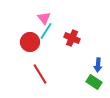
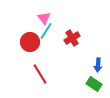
red cross: rotated 35 degrees clockwise
green rectangle: moved 2 px down
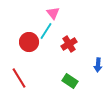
pink triangle: moved 9 px right, 5 px up
red cross: moved 3 px left, 6 px down
red circle: moved 1 px left
red line: moved 21 px left, 4 px down
green rectangle: moved 24 px left, 3 px up
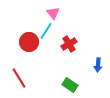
green rectangle: moved 4 px down
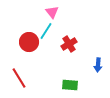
pink triangle: moved 1 px left, 1 px up
green rectangle: rotated 28 degrees counterclockwise
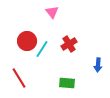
cyan line: moved 4 px left, 18 px down
red circle: moved 2 px left, 1 px up
green rectangle: moved 3 px left, 2 px up
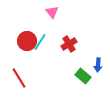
cyan line: moved 2 px left, 7 px up
green rectangle: moved 16 px right, 7 px up; rotated 35 degrees clockwise
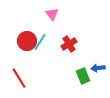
pink triangle: moved 2 px down
blue arrow: moved 3 px down; rotated 80 degrees clockwise
green rectangle: rotated 28 degrees clockwise
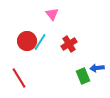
blue arrow: moved 1 px left
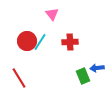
red cross: moved 1 px right, 2 px up; rotated 28 degrees clockwise
